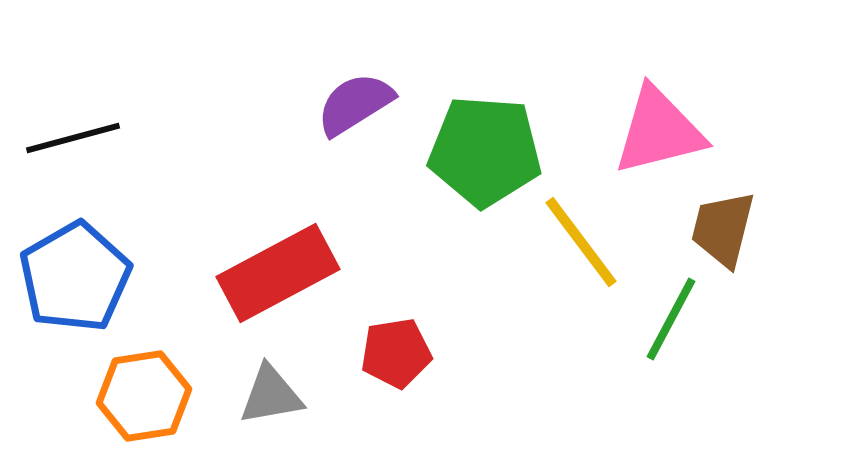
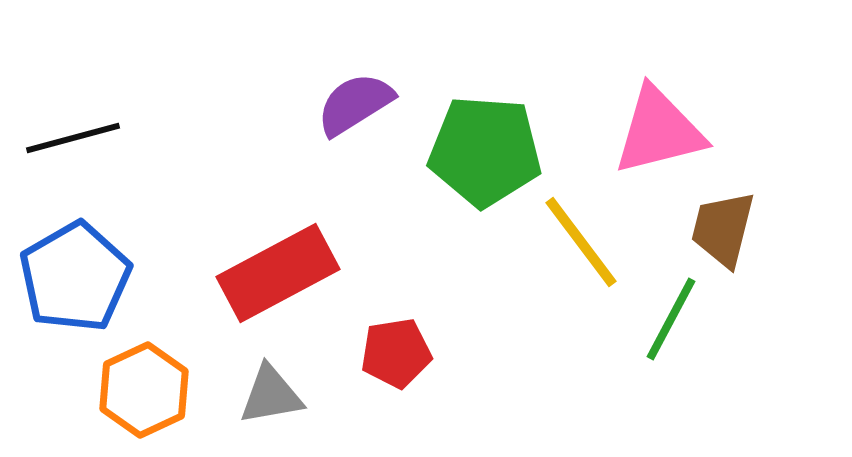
orange hexagon: moved 6 px up; rotated 16 degrees counterclockwise
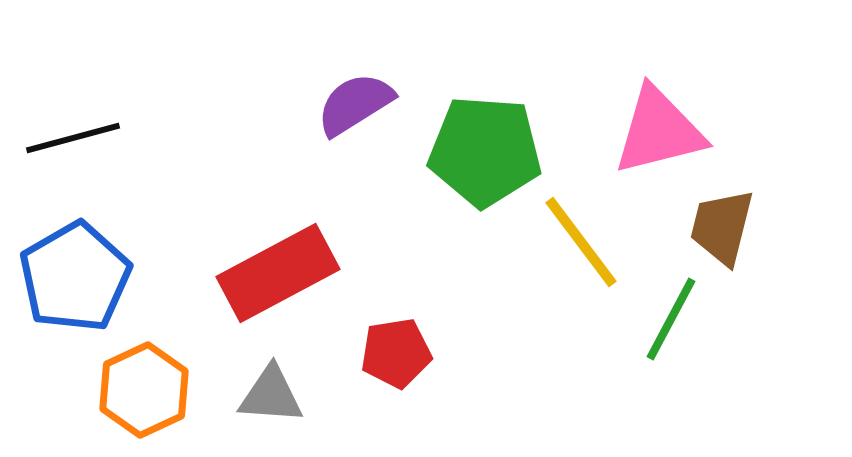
brown trapezoid: moved 1 px left, 2 px up
gray triangle: rotated 14 degrees clockwise
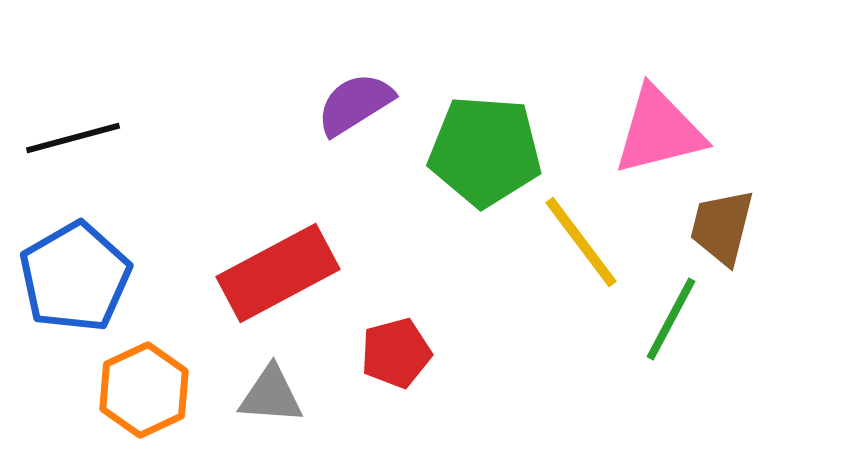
red pentagon: rotated 6 degrees counterclockwise
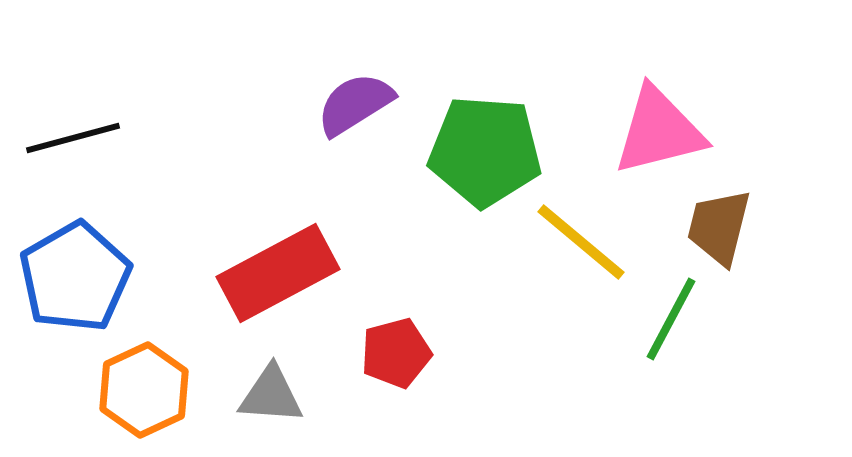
brown trapezoid: moved 3 px left
yellow line: rotated 13 degrees counterclockwise
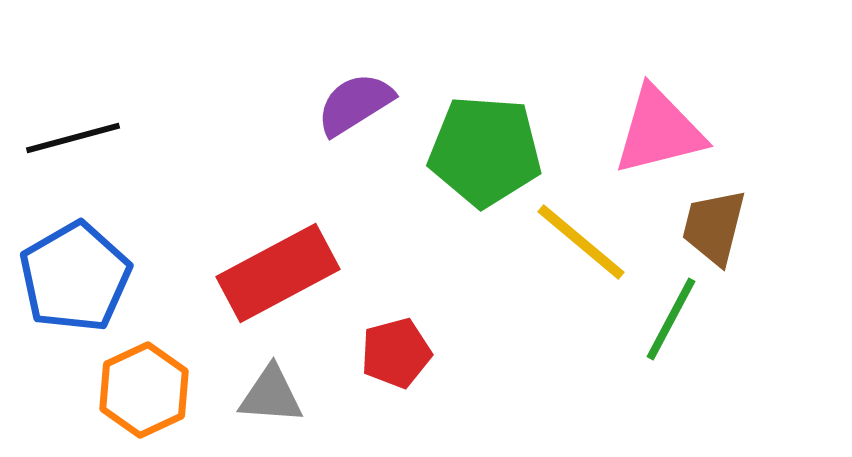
brown trapezoid: moved 5 px left
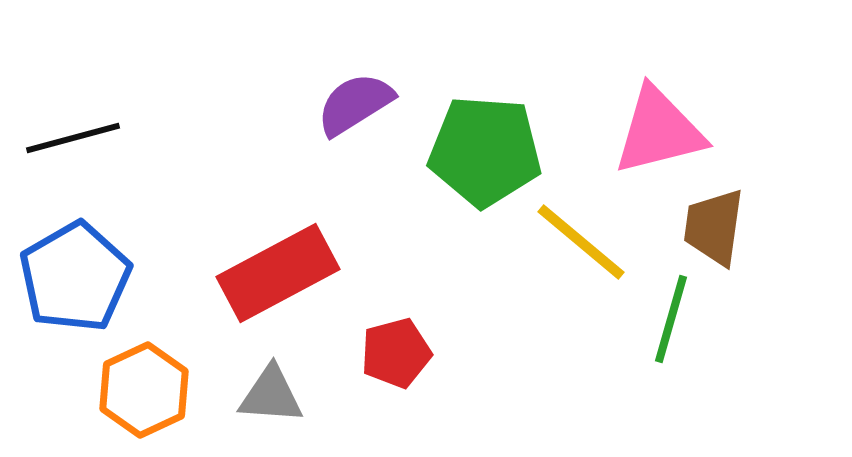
brown trapezoid: rotated 6 degrees counterclockwise
green line: rotated 12 degrees counterclockwise
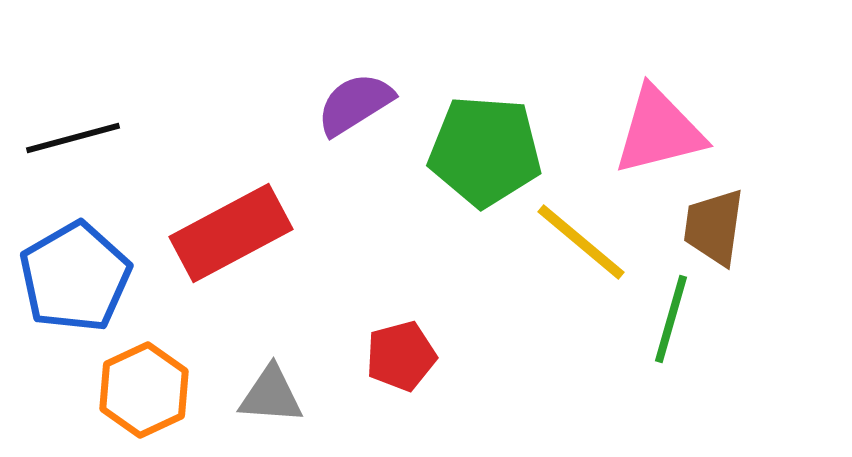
red rectangle: moved 47 px left, 40 px up
red pentagon: moved 5 px right, 3 px down
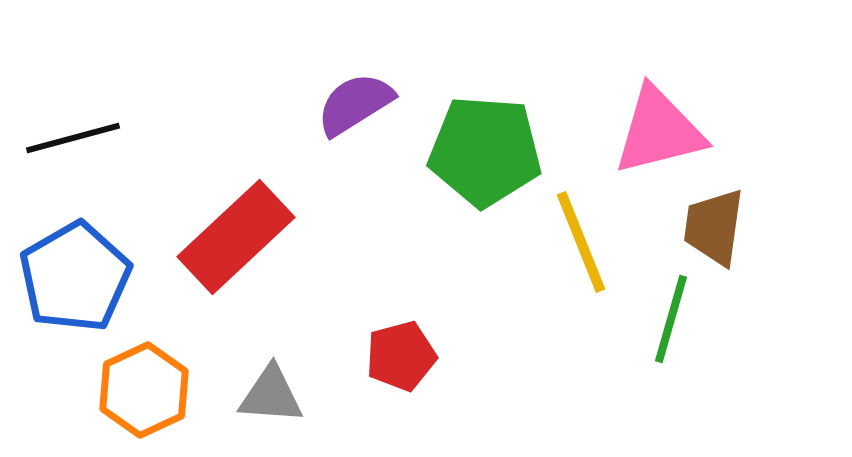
red rectangle: moved 5 px right, 4 px down; rotated 15 degrees counterclockwise
yellow line: rotated 28 degrees clockwise
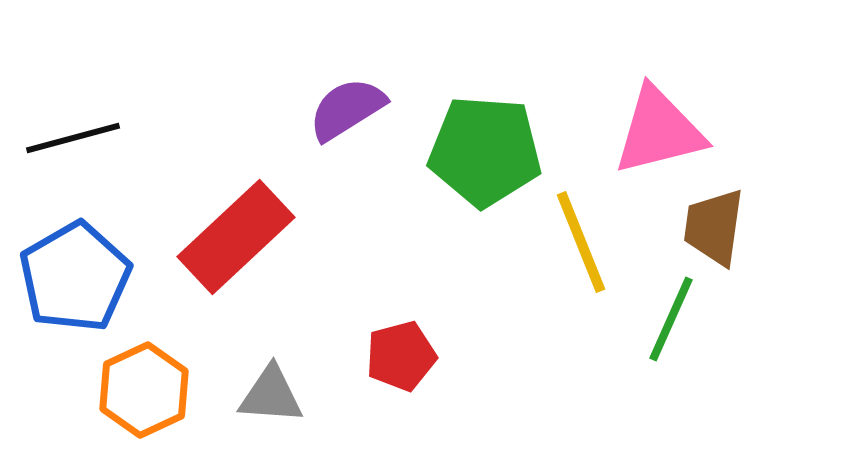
purple semicircle: moved 8 px left, 5 px down
green line: rotated 8 degrees clockwise
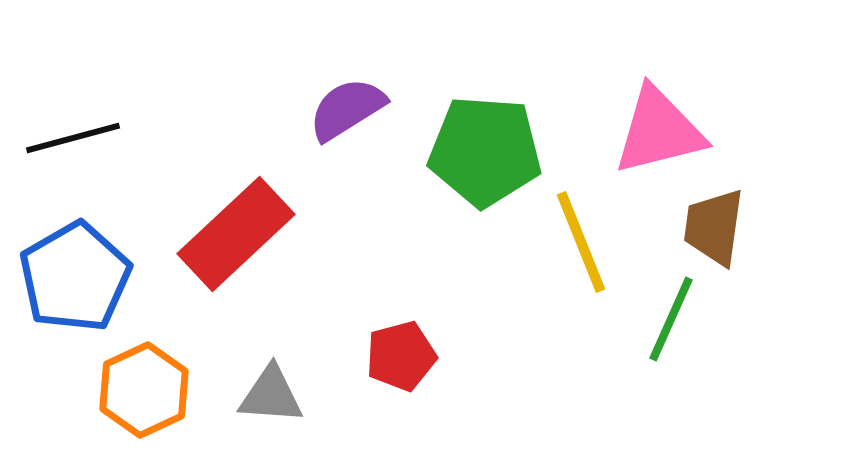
red rectangle: moved 3 px up
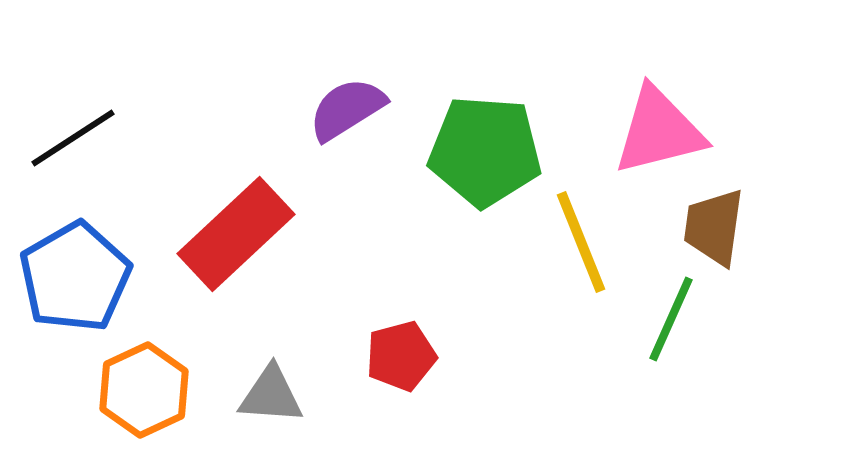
black line: rotated 18 degrees counterclockwise
